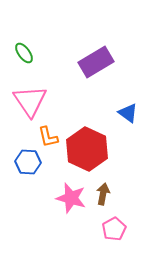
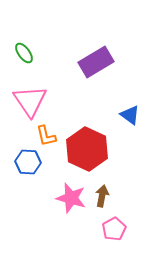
blue triangle: moved 2 px right, 2 px down
orange L-shape: moved 2 px left, 1 px up
brown arrow: moved 1 px left, 2 px down
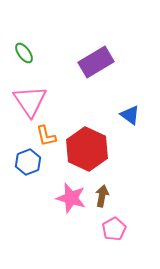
blue hexagon: rotated 25 degrees counterclockwise
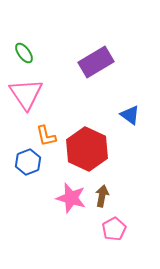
pink triangle: moved 4 px left, 7 px up
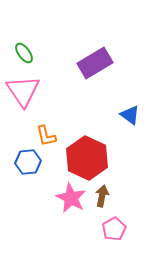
purple rectangle: moved 1 px left, 1 px down
pink triangle: moved 3 px left, 3 px up
red hexagon: moved 9 px down
blue hexagon: rotated 15 degrees clockwise
pink star: rotated 12 degrees clockwise
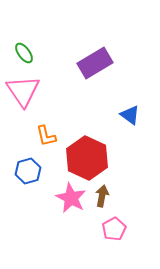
blue hexagon: moved 9 px down; rotated 10 degrees counterclockwise
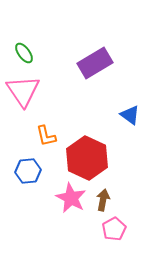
blue hexagon: rotated 10 degrees clockwise
brown arrow: moved 1 px right, 4 px down
